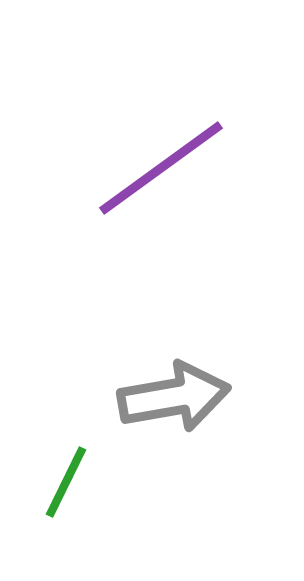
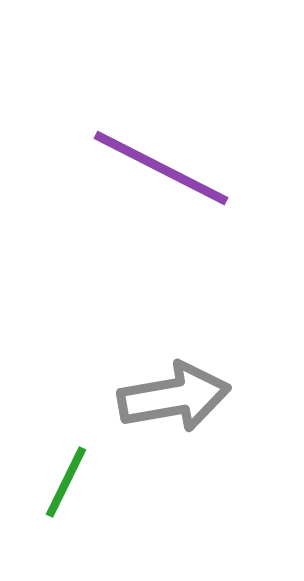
purple line: rotated 63 degrees clockwise
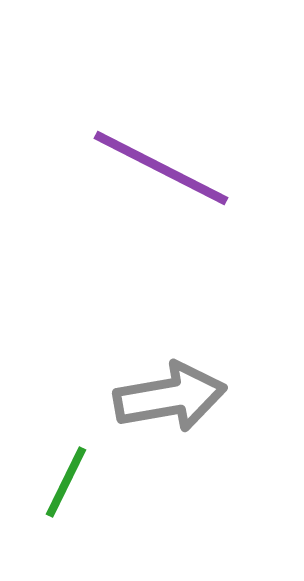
gray arrow: moved 4 px left
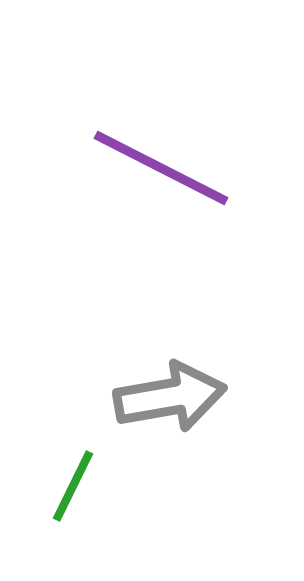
green line: moved 7 px right, 4 px down
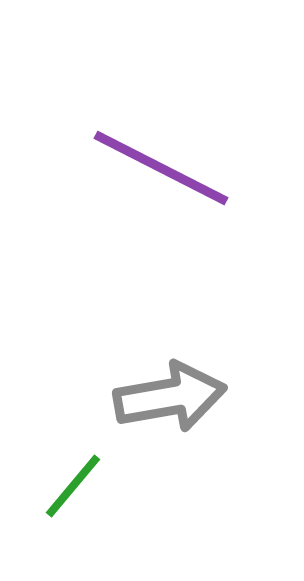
green line: rotated 14 degrees clockwise
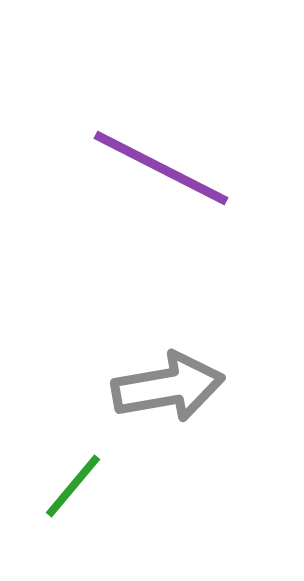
gray arrow: moved 2 px left, 10 px up
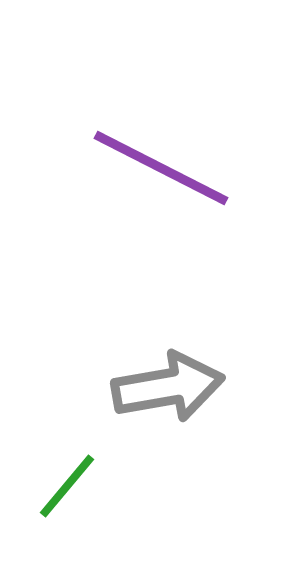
green line: moved 6 px left
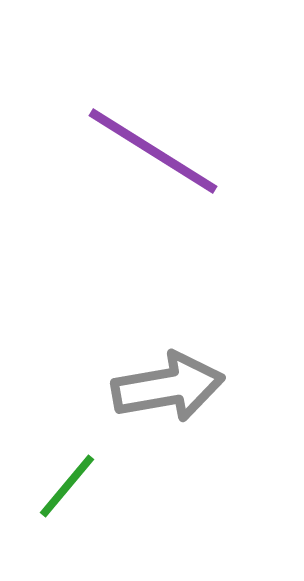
purple line: moved 8 px left, 17 px up; rotated 5 degrees clockwise
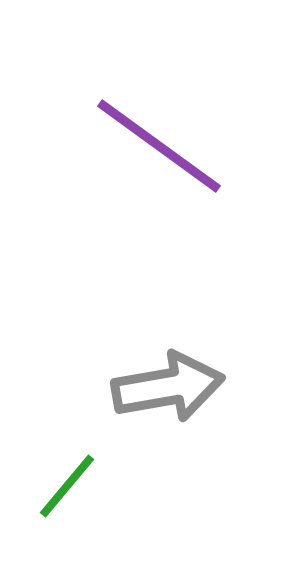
purple line: moved 6 px right, 5 px up; rotated 4 degrees clockwise
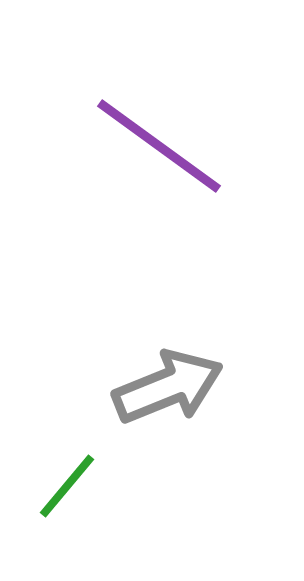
gray arrow: rotated 12 degrees counterclockwise
